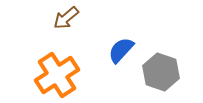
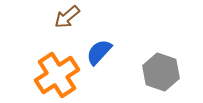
brown arrow: moved 1 px right, 1 px up
blue semicircle: moved 22 px left, 2 px down
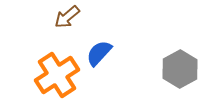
blue semicircle: moved 1 px down
gray hexagon: moved 19 px right, 3 px up; rotated 12 degrees clockwise
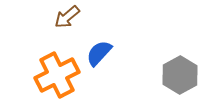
gray hexagon: moved 6 px down
orange cross: rotated 6 degrees clockwise
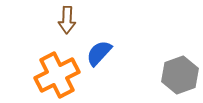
brown arrow: moved 3 px down; rotated 48 degrees counterclockwise
gray hexagon: rotated 9 degrees clockwise
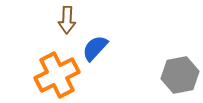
blue semicircle: moved 4 px left, 5 px up
gray hexagon: rotated 9 degrees clockwise
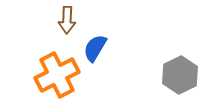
blue semicircle: rotated 12 degrees counterclockwise
gray hexagon: rotated 15 degrees counterclockwise
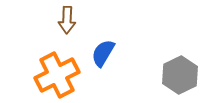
blue semicircle: moved 8 px right, 5 px down
